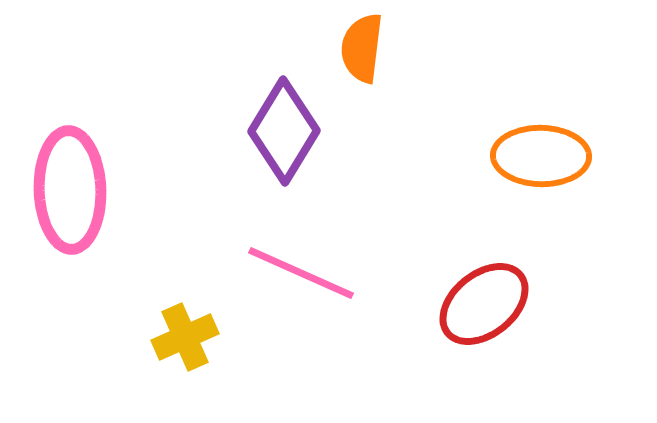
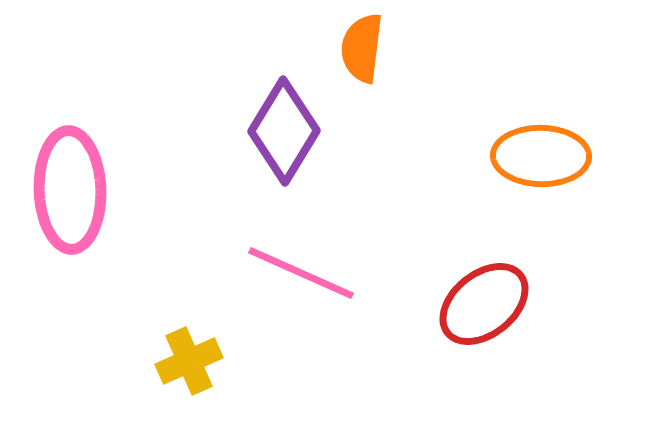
yellow cross: moved 4 px right, 24 px down
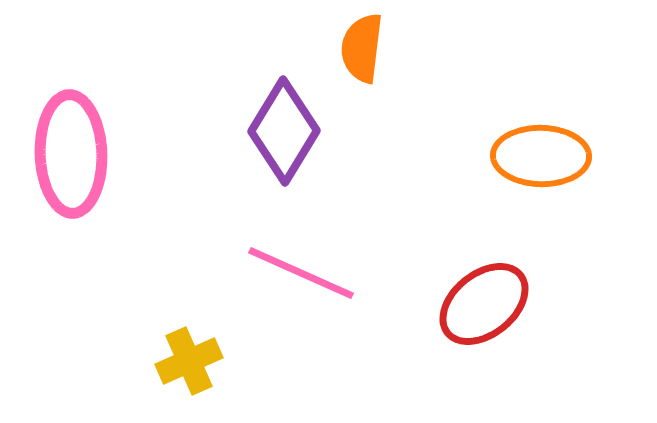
pink ellipse: moved 1 px right, 36 px up
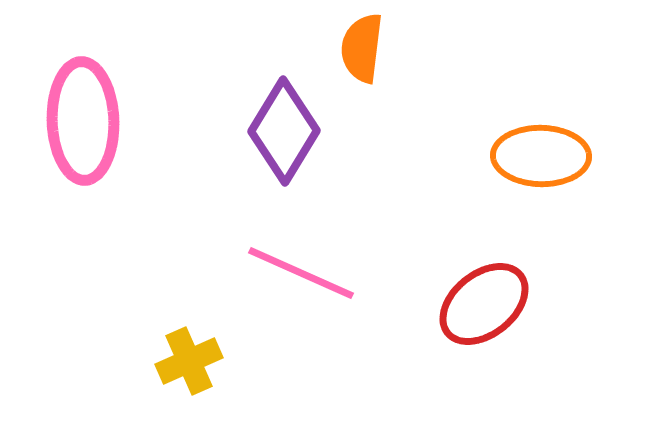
pink ellipse: moved 12 px right, 33 px up
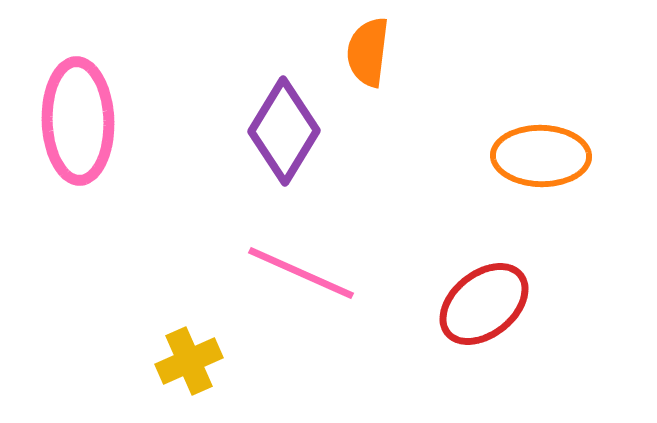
orange semicircle: moved 6 px right, 4 px down
pink ellipse: moved 5 px left
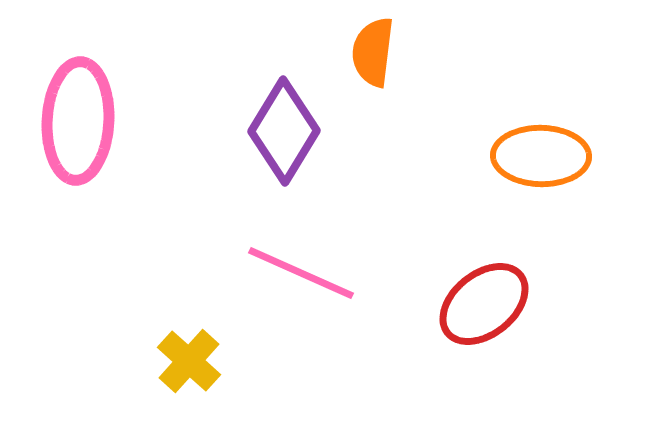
orange semicircle: moved 5 px right
pink ellipse: rotated 5 degrees clockwise
yellow cross: rotated 24 degrees counterclockwise
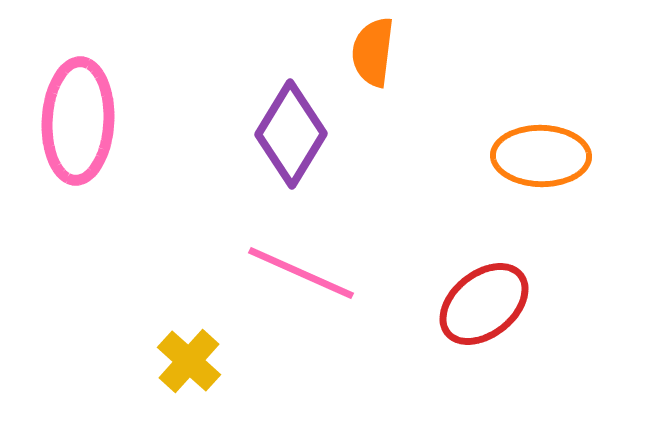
purple diamond: moved 7 px right, 3 px down
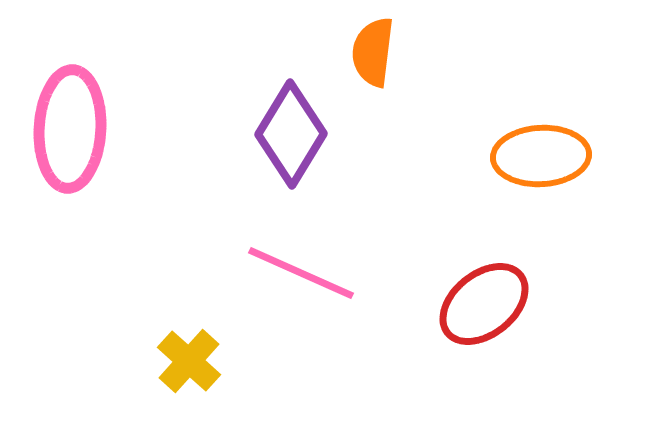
pink ellipse: moved 8 px left, 8 px down
orange ellipse: rotated 4 degrees counterclockwise
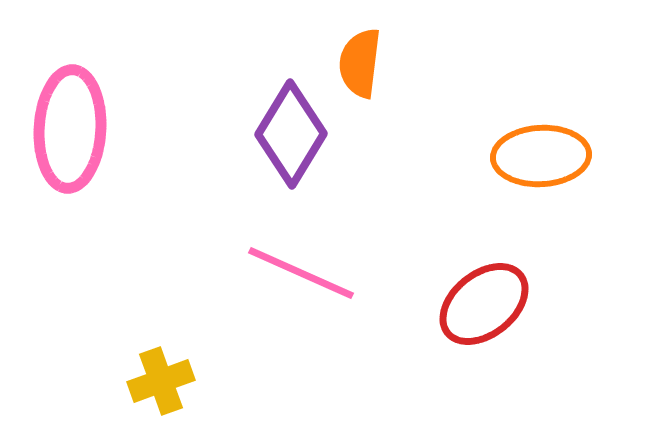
orange semicircle: moved 13 px left, 11 px down
yellow cross: moved 28 px left, 20 px down; rotated 28 degrees clockwise
